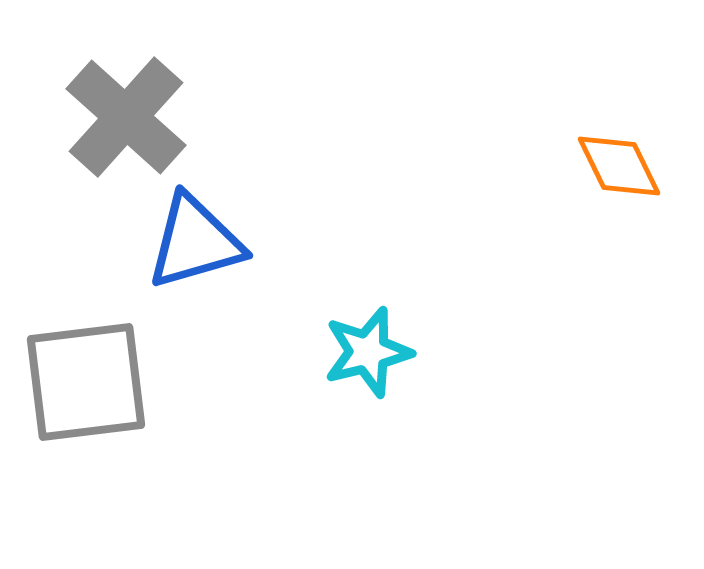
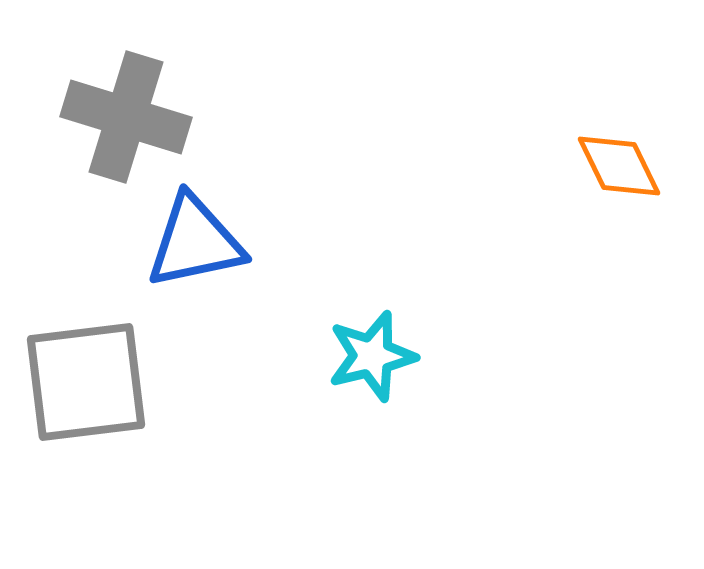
gray cross: rotated 25 degrees counterclockwise
blue triangle: rotated 4 degrees clockwise
cyan star: moved 4 px right, 4 px down
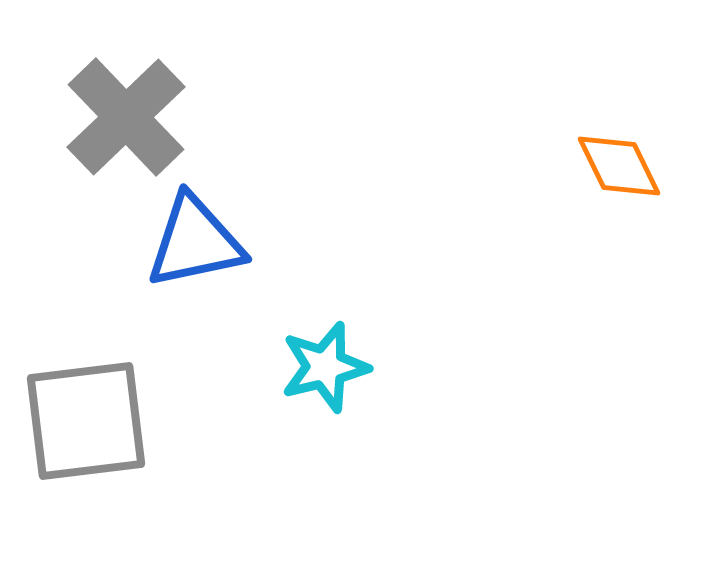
gray cross: rotated 29 degrees clockwise
cyan star: moved 47 px left, 11 px down
gray square: moved 39 px down
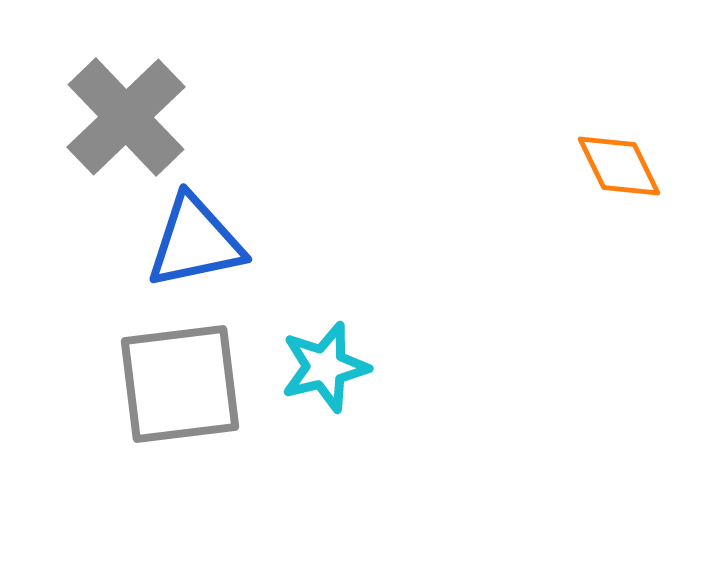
gray square: moved 94 px right, 37 px up
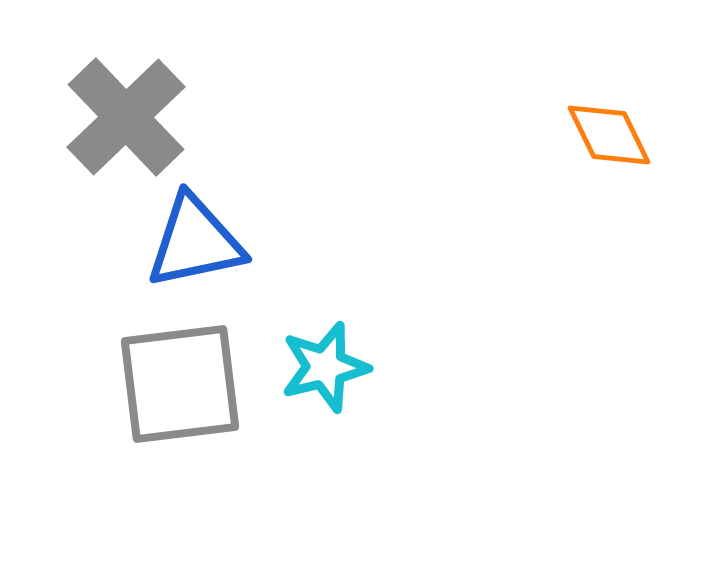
orange diamond: moved 10 px left, 31 px up
